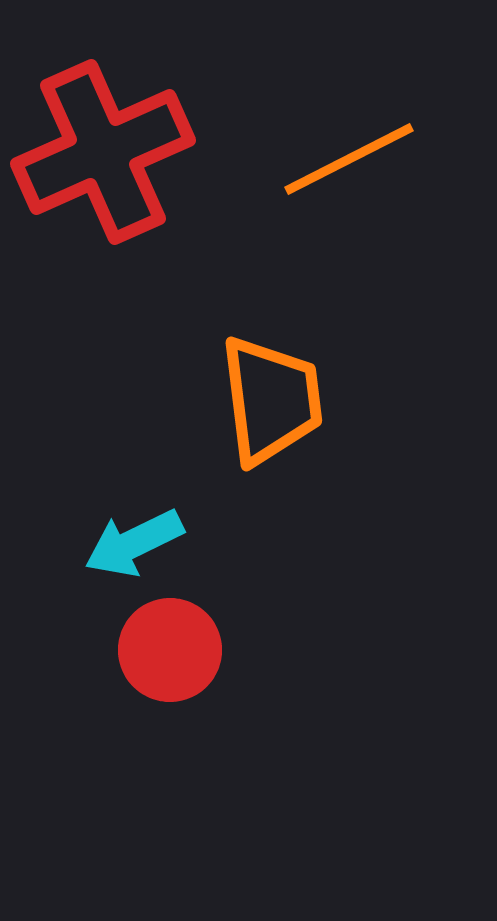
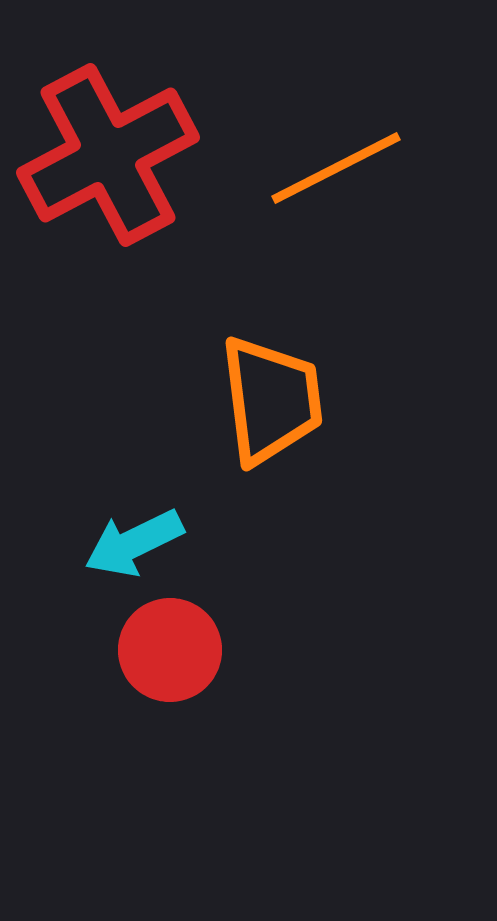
red cross: moved 5 px right, 3 px down; rotated 4 degrees counterclockwise
orange line: moved 13 px left, 9 px down
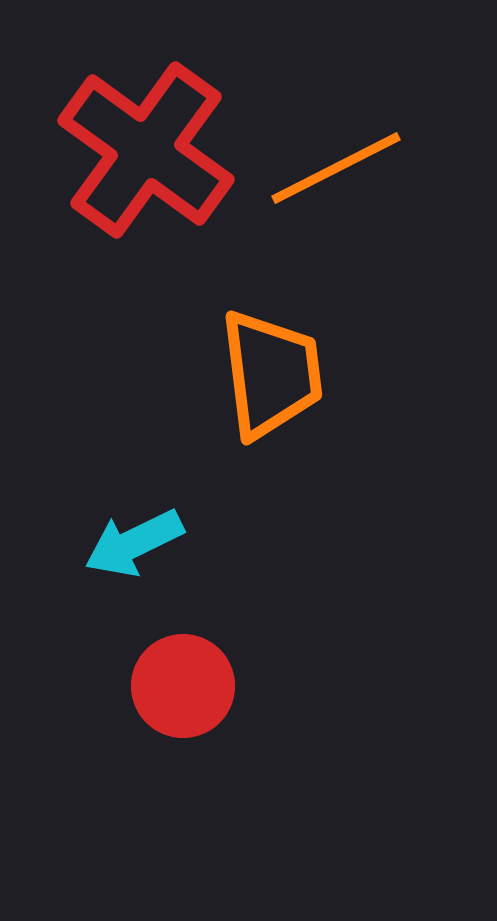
red cross: moved 38 px right, 5 px up; rotated 26 degrees counterclockwise
orange trapezoid: moved 26 px up
red circle: moved 13 px right, 36 px down
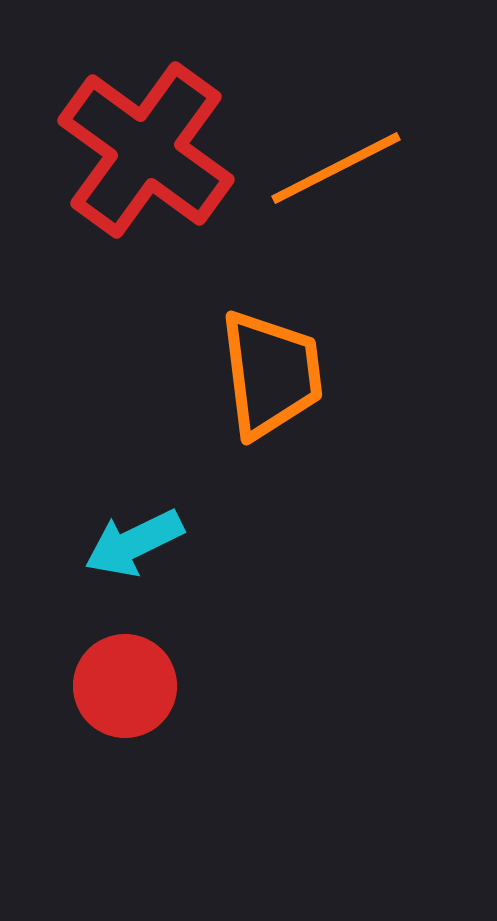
red circle: moved 58 px left
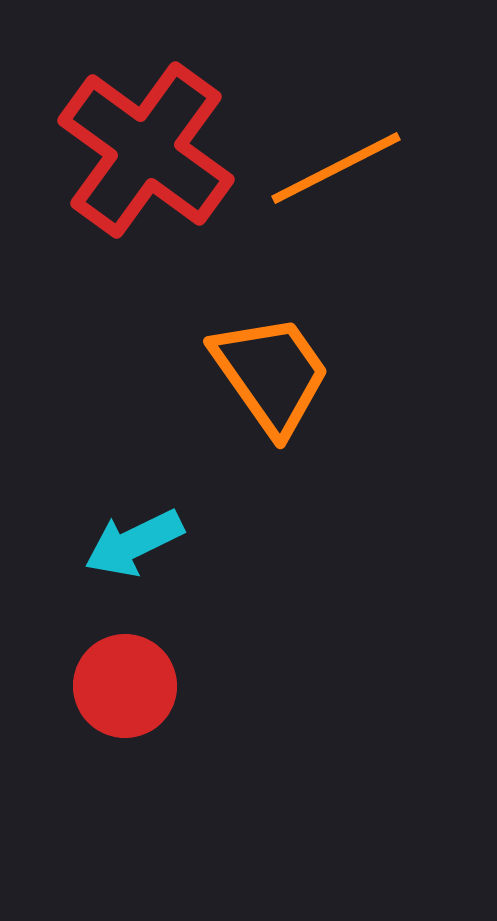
orange trapezoid: rotated 28 degrees counterclockwise
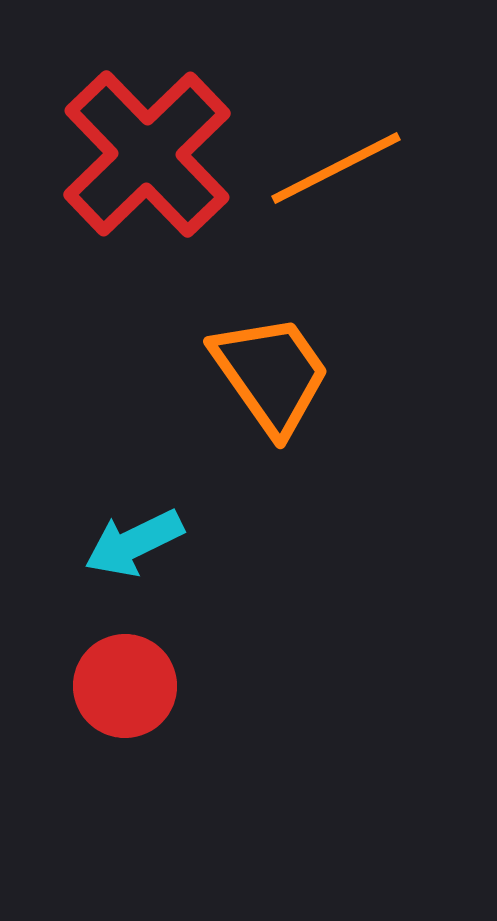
red cross: moved 1 px right, 4 px down; rotated 10 degrees clockwise
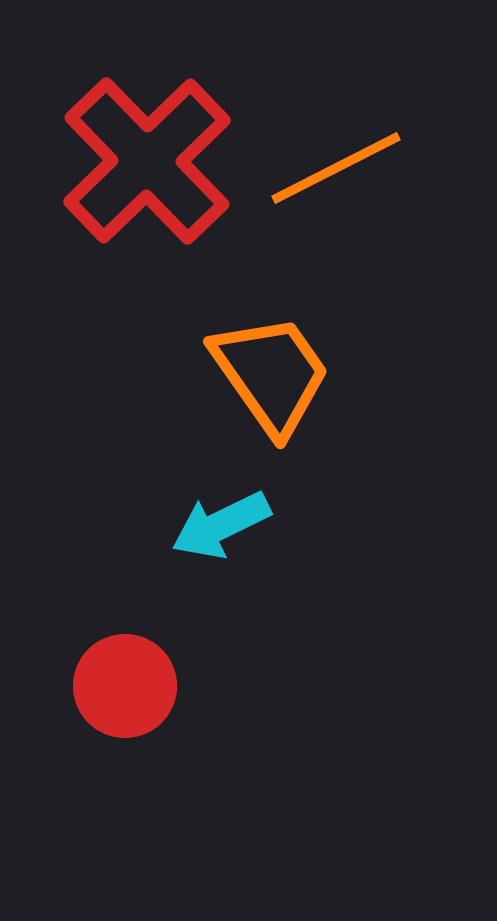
red cross: moved 7 px down
cyan arrow: moved 87 px right, 18 px up
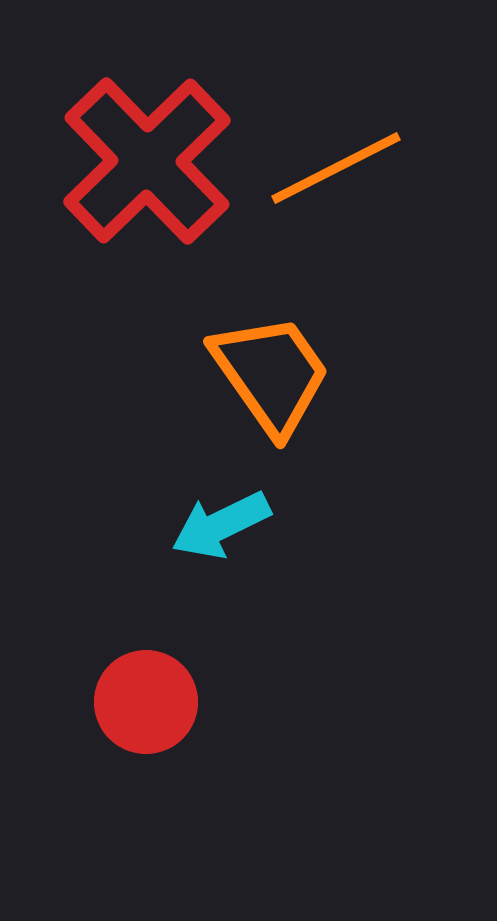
red circle: moved 21 px right, 16 px down
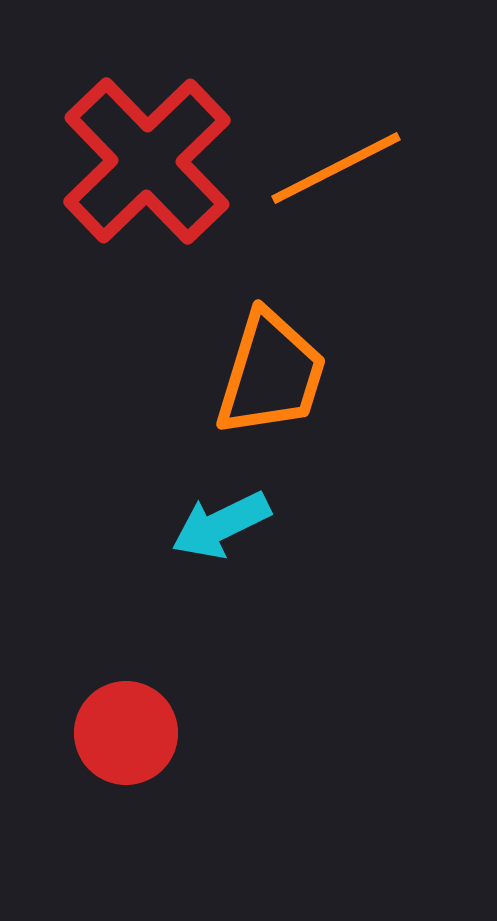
orange trapezoid: rotated 52 degrees clockwise
red circle: moved 20 px left, 31 px down
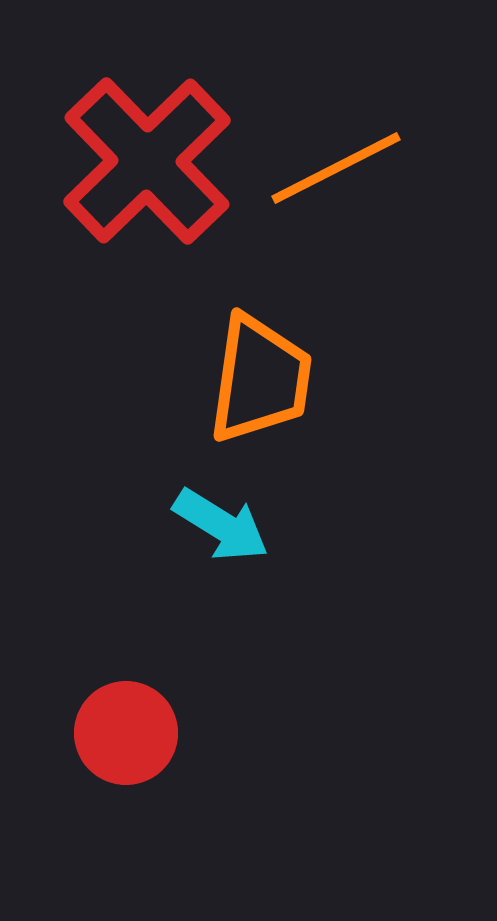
orange trapezoid: moved 11 px left, 5 px down; rotated 9 degrees counterclockwise
cyan arrow: rotated 122 degrees counterclockwise
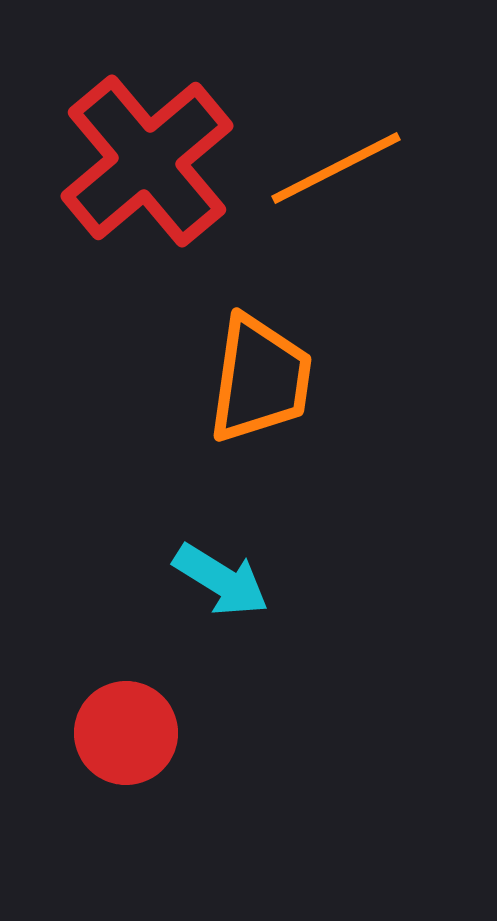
red cross: rotated 4 degrees clockwise
cyan arrow: moved 55 px down
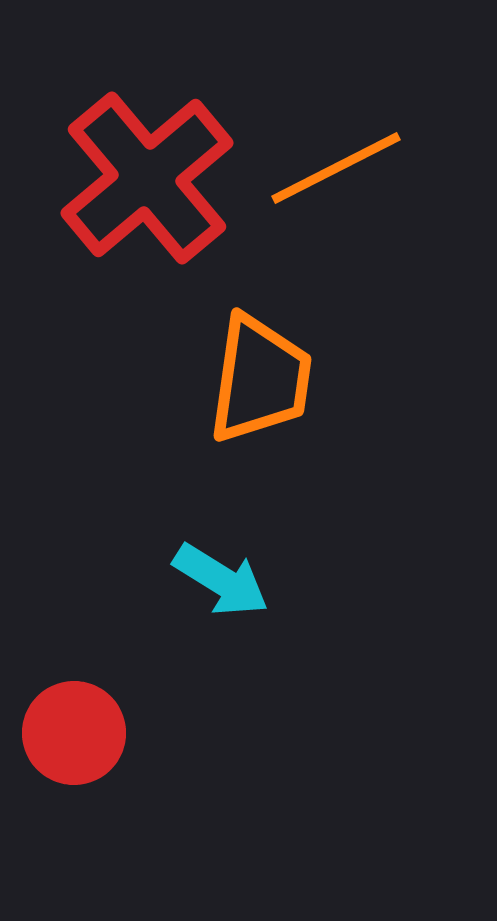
red cross: moved 17 px down
red circle: moved 52 px left
